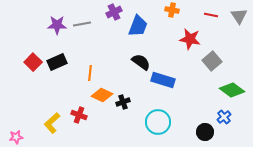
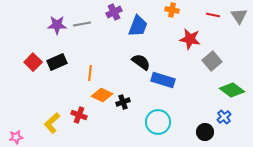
red line: moved 2 px right
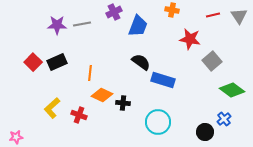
red line: rotated 24 degrees counterclockwise
black cross: moved 1 px down; rotated 24 degrees clockwise
blue cross: moved 2 px down
yellow L-shape: moved 15 px up
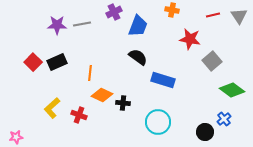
black semicircle: moved 3 px left, 5 px up
